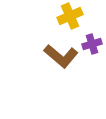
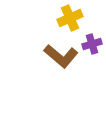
yellow cross: moved 2 px down
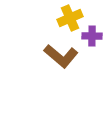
purple cross: moved 8 px up; rotated 18 degrees clockwise
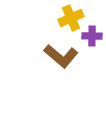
yellow cross: moved 1 px right
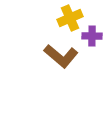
yellow cross: moved 1 px left
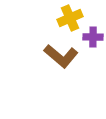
purple cross: moved 1 px right, 1 px down
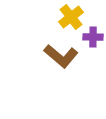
yellow cross: moved 1 px right, 1 px up; rotated 15 degrees counterclockwise
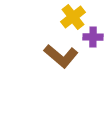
yellow cross: moved 2 px right
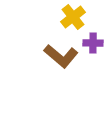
purple cross: moved 6 px down
